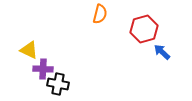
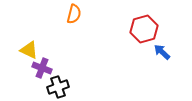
orange semicircle: moved 26 px left
purple cross: moved 1 px left, 1 px up; rotated 18 degrees clockwise
black cross: moved 3 px down; rotated 30 degrees counterclockwise
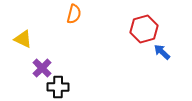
yellow triangle: moved 6 px left, 11 px up
purple cross: rotated 24 degrees clockwise
black cross: rotated 20 degrees clockwise
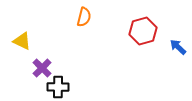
orange semicircle: moved 10 px right, 3 px down
red hexagon: moved 1 px left, 2 px down
yellow triangle: moved 1 px left, 2 px down
blue arrow: moved 16 px right, 5 px up
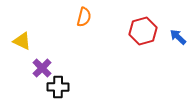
blue arrow: moved 10 px up
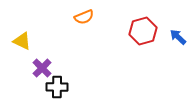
orange semicircle: rotated 54 degrees clockwise
black cross: moved 1 px left
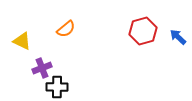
orange semicircle: moved 18 px left, 12 px down; rotated 18 degrees counterclockwise
purple cross: rotated 24 degrees clockwise
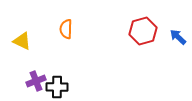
orange semicircle: rotated 132 degrees clockwise
purple cross: moved 6 px left, 13 px down
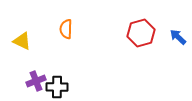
red hexagon: moved 2 px left, 2 px down
